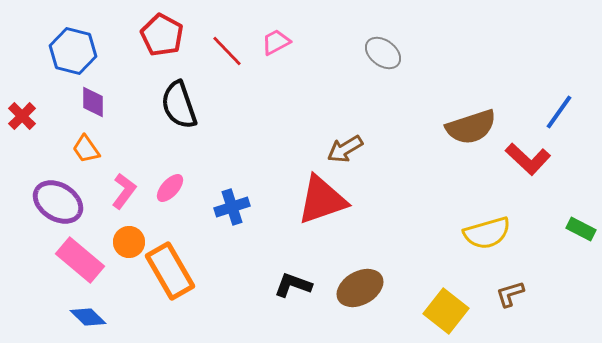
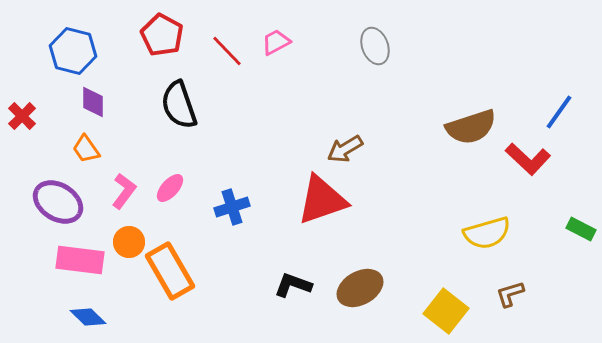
gray ellipse: moved 8 px left, 7 px up; rotated 33 degrees clockwise
pink rectangle: rotated 33 degrees counterclockwise
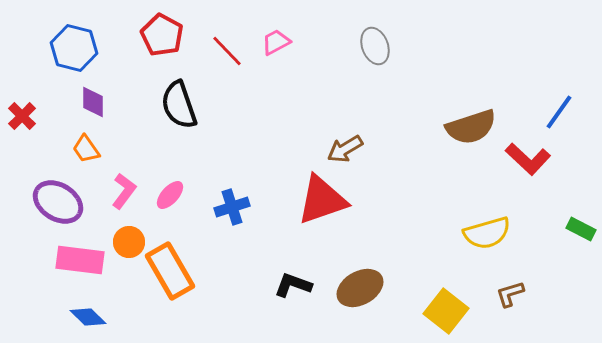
blue hexagon: moved 1 px right, 3 px up
pink ellipse: moved 7 px down
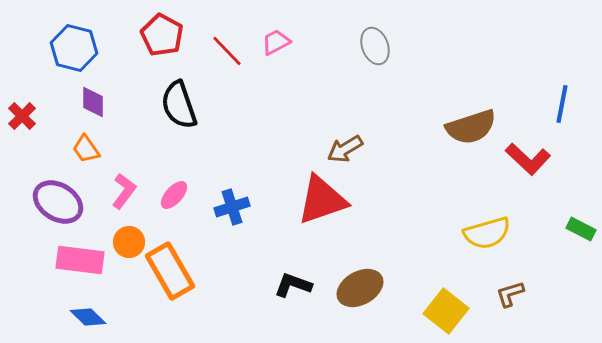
blue line: moved 3 px right, 8 px up; rotated 24 degrees counterclockwise
pink ellipse: moved 4 px right
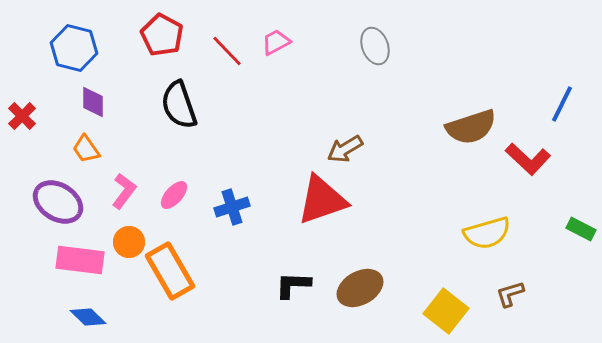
blue line: rotated 15 degrees clockwise
black L-shape: rotated 18 degrees counterclockwise
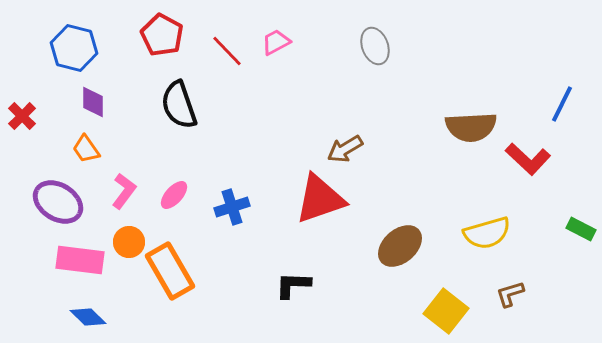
brown semicircle: rotated 15 degrees clockwise
red triangle: moved 2 px left, 1 px up
brown ellipse: moved 40 px right, 42 px up; rotated 12 degrees counterclockwise
